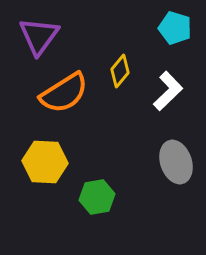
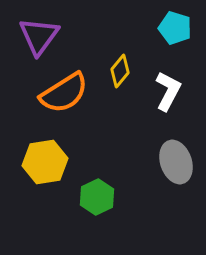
white L-shape: rotated 18 degrees counterclockwise
yellow hexagon: rotated 12 degrees counterclockwise
green hexagon: rotated 16 degrees counterclockwise
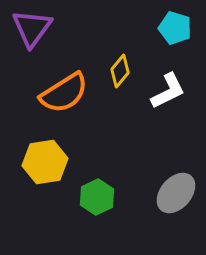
purple triangle: moved 7 px left, 8 px up
white L-shape: rotated 36 degrees clockwise
gray ellipse: moved 31 px down; rotated 60 degrees clockwise
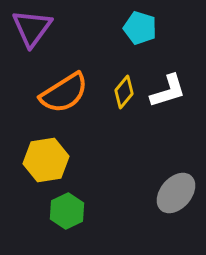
cyan pentagon: moved 35 px left
yellow diamond: moved 4 px right, 21 px down
white L-shape: rotated 9 degrees clockwise
yellow hexagon: moved 1 px right, 2 px up
green hexagon: moved 30 px left, 14 px down
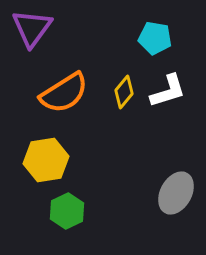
cyan pentagon: moved 15 px right, 10 px down; rotated 8 degrees counterclockwise
gray ellipse: rotated 12 degrees counterclockwise
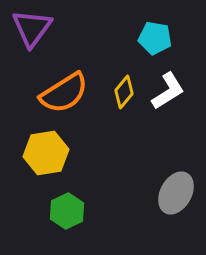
white L-shape: rotated 15 degrees counterclockwise
yellow hexagon: moved 7 px up
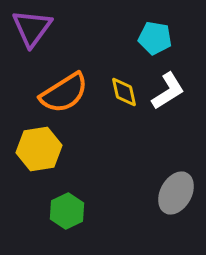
yellow diamond: rotated 52 degrees counterclockwise
yellow hexagon: moved 7 px left, 4 px up
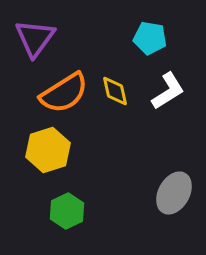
purple triangle: moved 3 px right, 10 px down
cyan pentagon: moved 5 px left
yellow diamond: moved 9 px left, 1 px up
yellow hexagon: moved 9 px right, 1 px down; rotated 9 degrees counterclockwise
gray ellipse: moved 2 px left
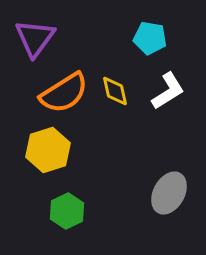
gray ellipse: moved 5 px left
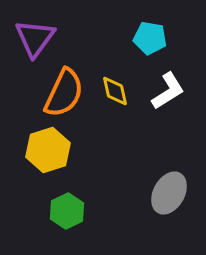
orange semicircle: rotated 33 degrees counterclockwise
